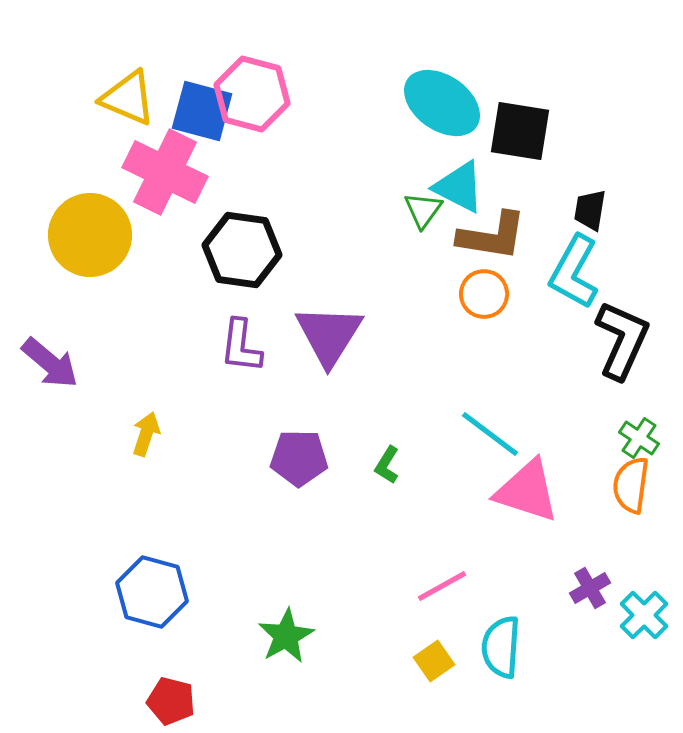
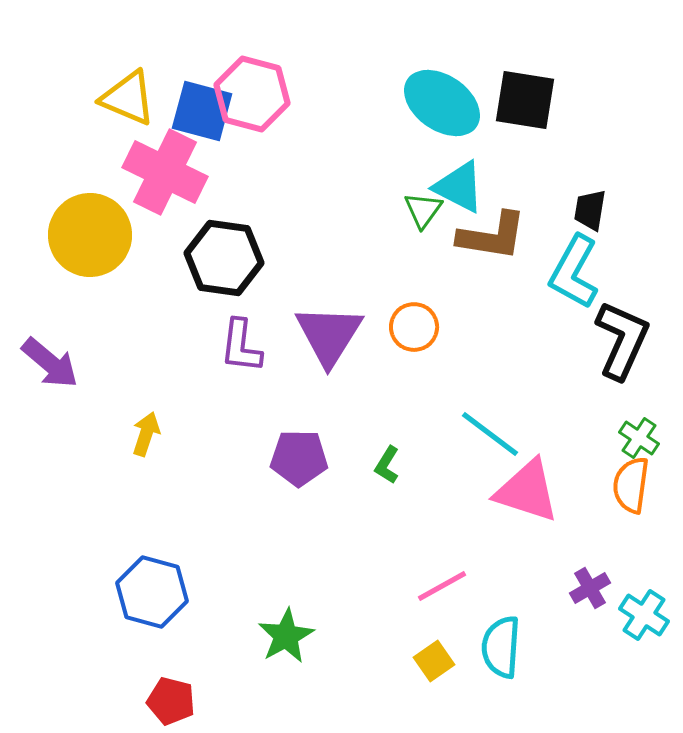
black square: moved 5 px right, 31 px up
black hexagon: moved 18 px left, 8 px down
orange circle: moved 70 px left, 33 px down
cyan cross: rotated 12 degrees counterclockwise
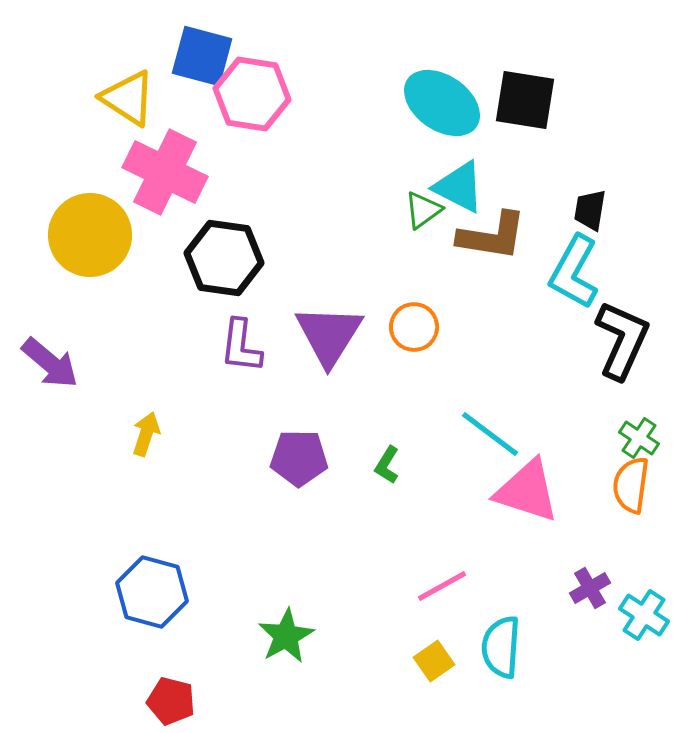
pink hexagon: rotated 6 degrees counterclockwise
yellow triangle: rotated 10 degrees clockwise
blue square: moved 55 px up
green triangle: rotated 18 degrees clockwise
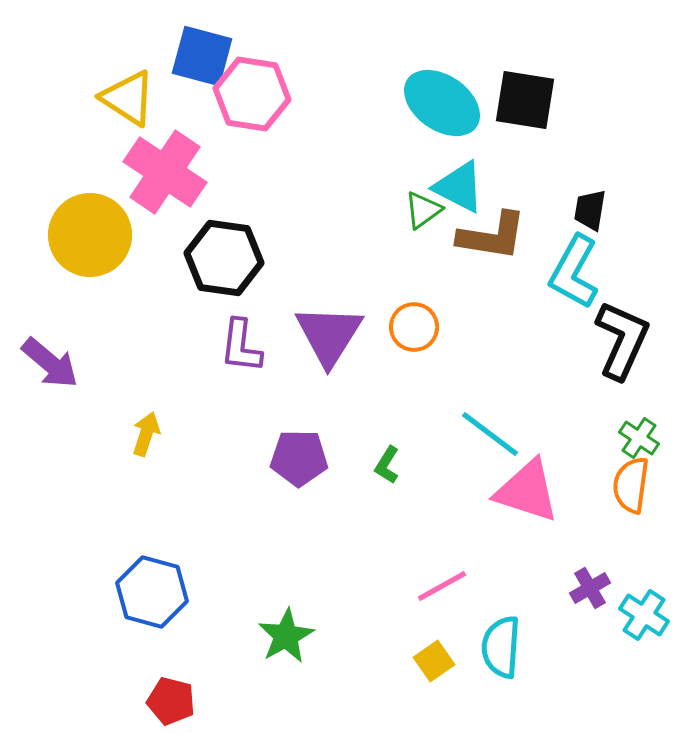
pink cross: rotated 8 degrees clockwise
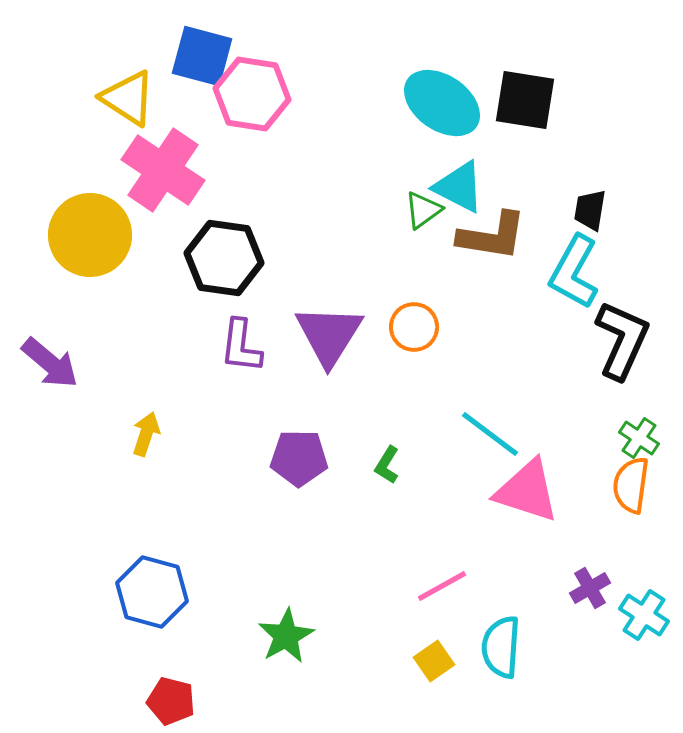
pink cross: moved 2 px left, 2 px up
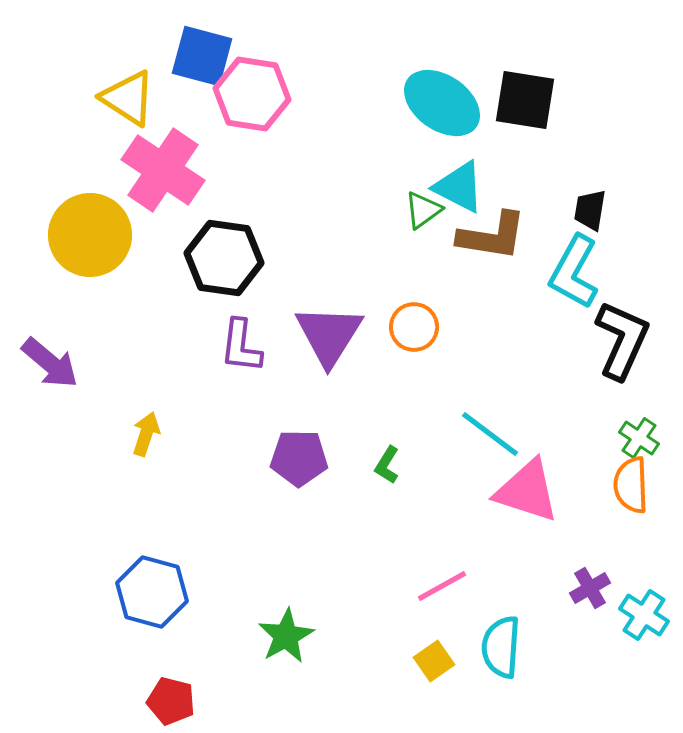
orange semicircle: rotated 10 degrees counterclockwise
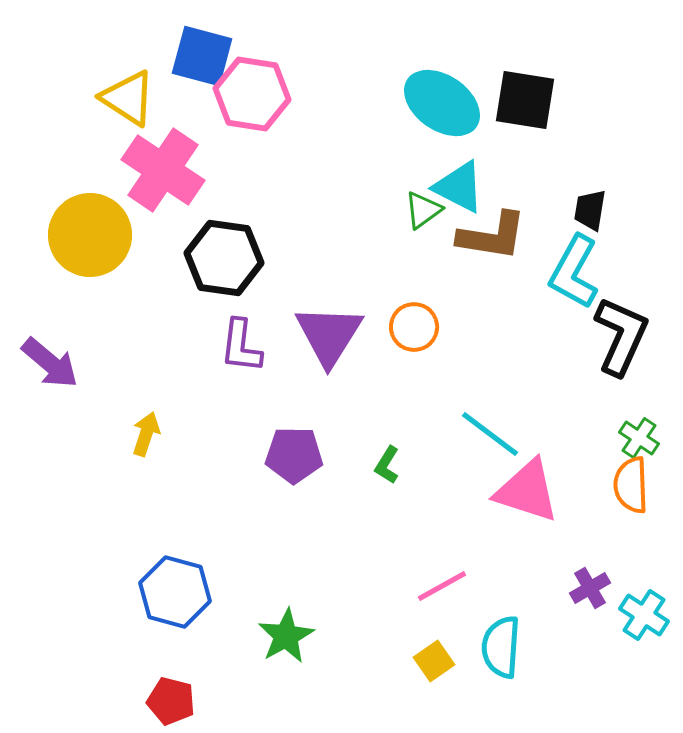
black L-shape: moved 1 px left, 4 px up
purple pentagon: moved 5 px left, 3 px up
blue hexagon: moved 23 px right
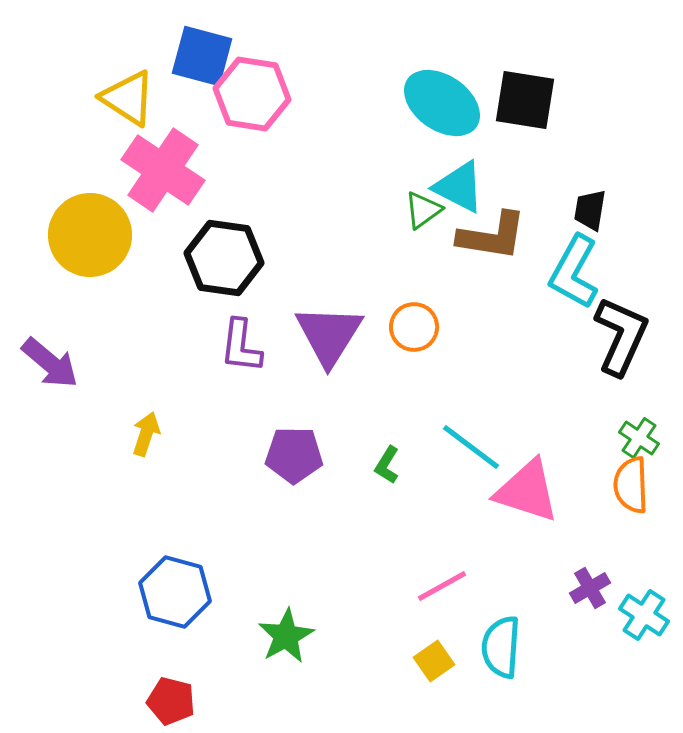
cyan line: moved 19 px left, 13 px down
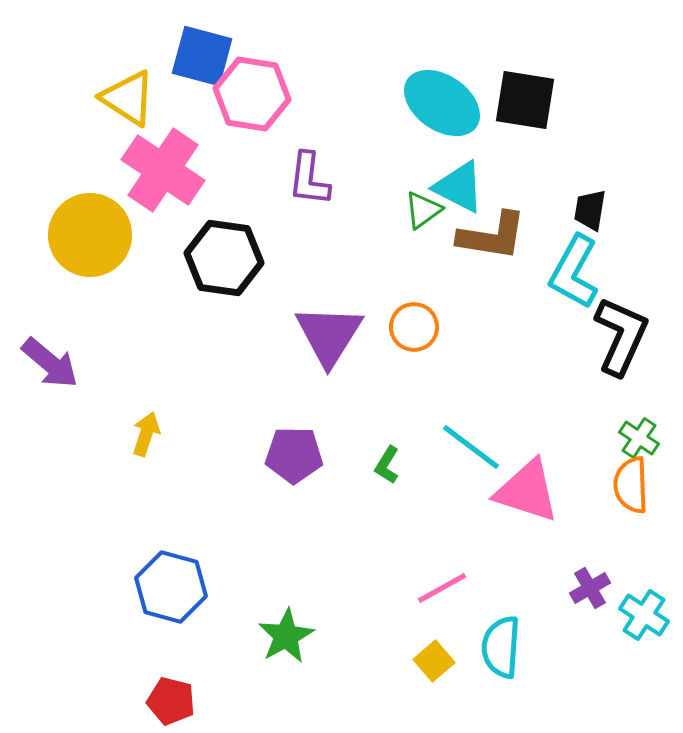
purple L-shape: moved 68 px right, 167 px up
pink line: moved 2 px down
blue hexagon: moved 4 px left, 5 px up
yellow square: rotated 6 degrees counterclockwise
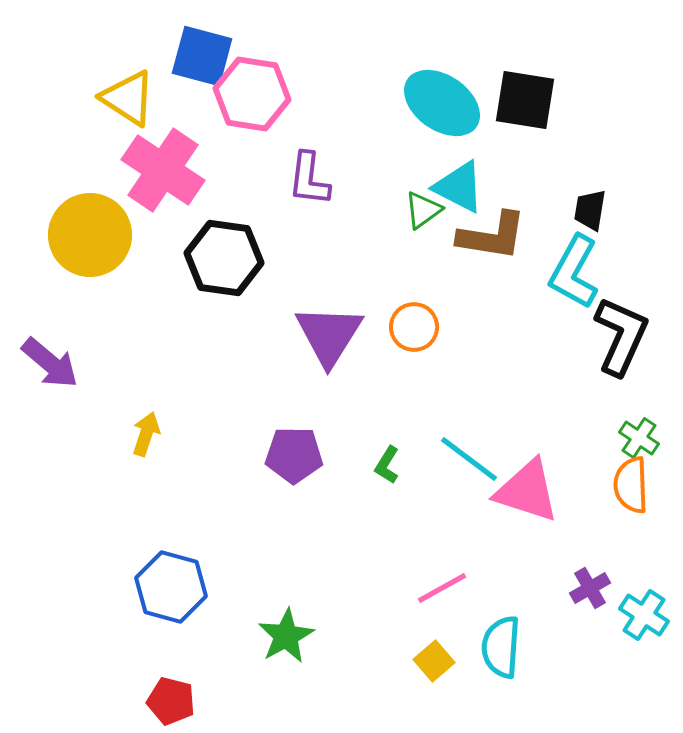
cyan line: moved 2 px left, 12 px down
